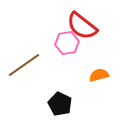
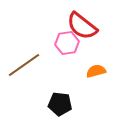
orange semicircle: moved 3 px left, 4 px up
black pentagon: rotated 20 degrees counterclockwise
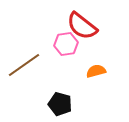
pink hexagon: moved 1 px left, 1 px down
black pentagon: rotated 10 degrees clockwise
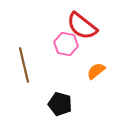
pink hexagon: rotated 20 degrees clockwise
brown line: rotated 68 degrees counterclockwise
orange semicircle: rotated 24 degrees counterclockwise
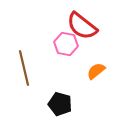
brown line: moved 3 px down
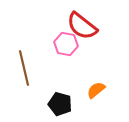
orange semicircle: moved 19 px down
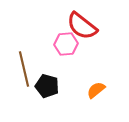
pink hexagon: rotated 15 degrees counterclockwise
brown line: moved 1 px down
black pentagon: moved 13 px left, 18 px up
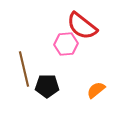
black pentagon: rotated 15 degrees counterclockwise
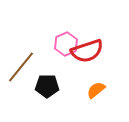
red semicircle: moved 5 px right, 25 px down; rotated 56 degrees counterclockwise
pink hexagon: rotated 20 degrees counterclockwise
brown line: moved 3 px left, 2 px up; rotated 52 degrees clockwise
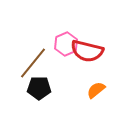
red semicircle: rotated 32 degrees clockwise
brown line: moved 12 px right, 4 px up
black pentagon: moved 8 px left, 2 px down
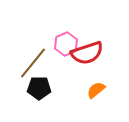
red semicircle: moved 2 px down; rotated 32 degrees counterclockwise
